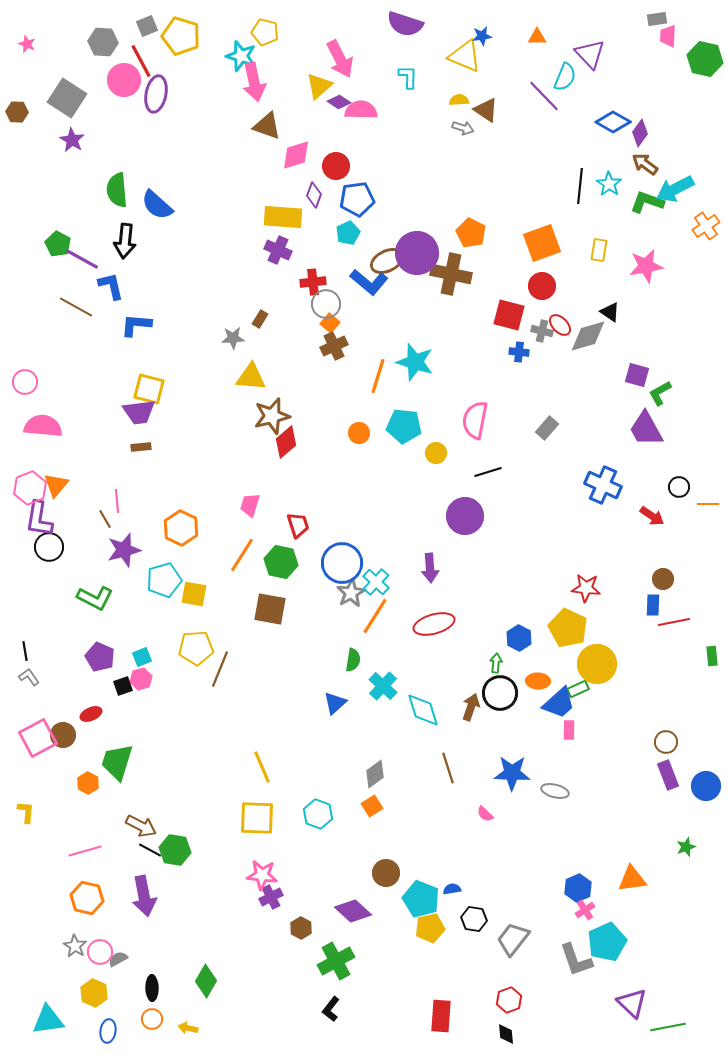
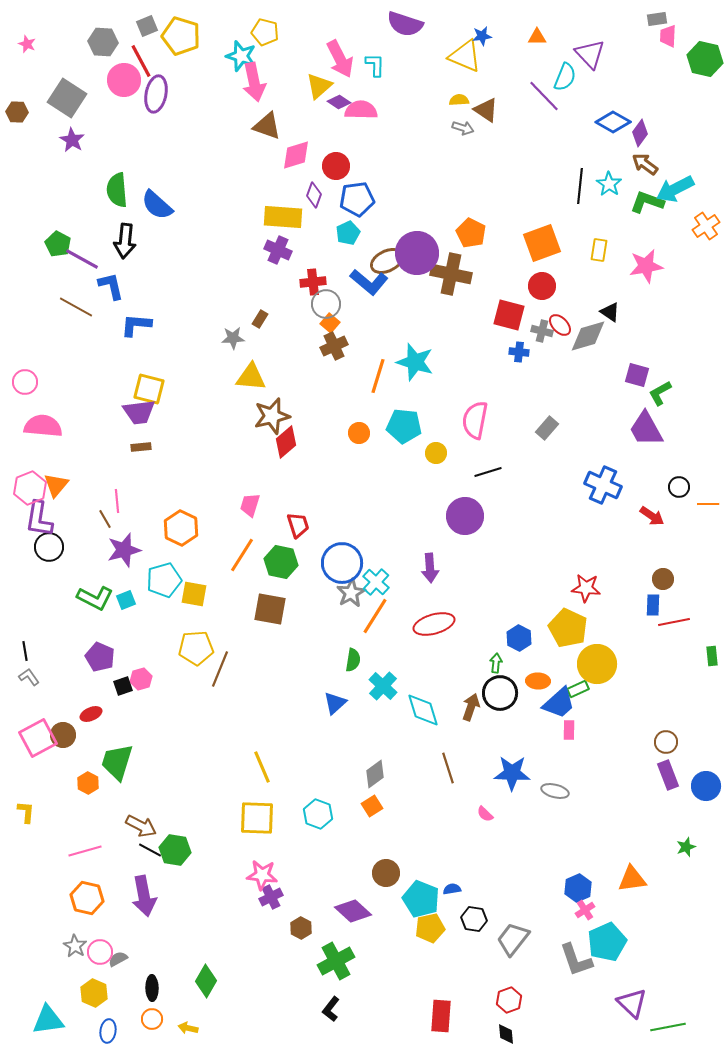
cyan L-shape at (408, 77): moved 33 px left, 12 px up
cyan square at (142, 657): moved 16 px left, 57 px up
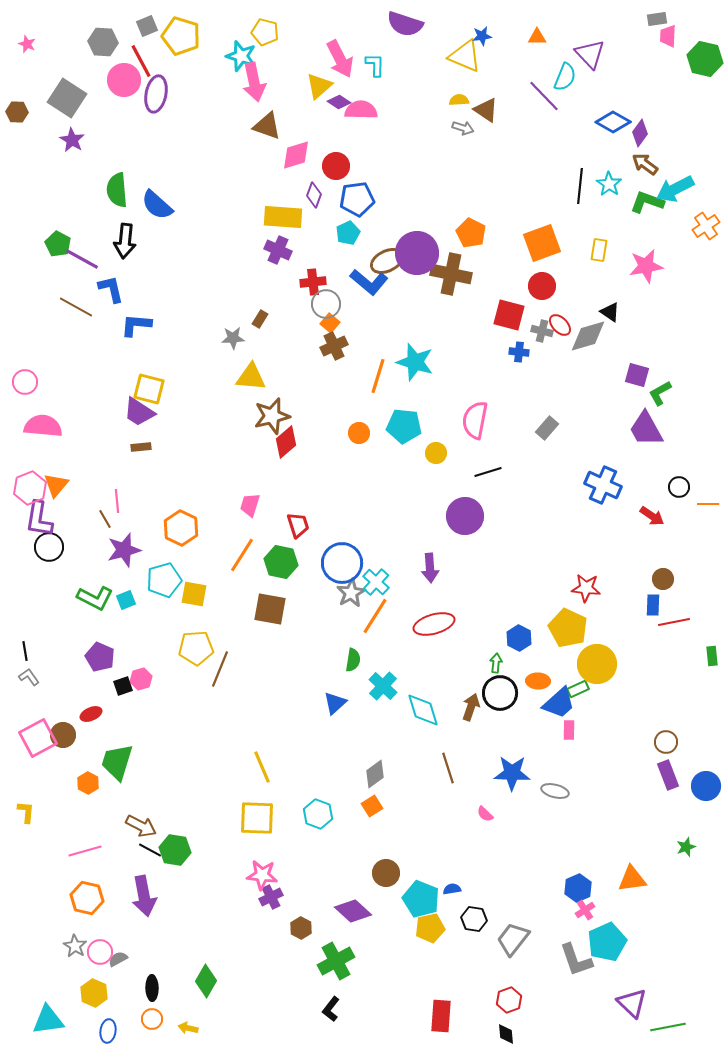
blue L-shape at (111, 286): moved 3 px down
purple trapezoid at (139, 412): rotated 40 degrees clockwise
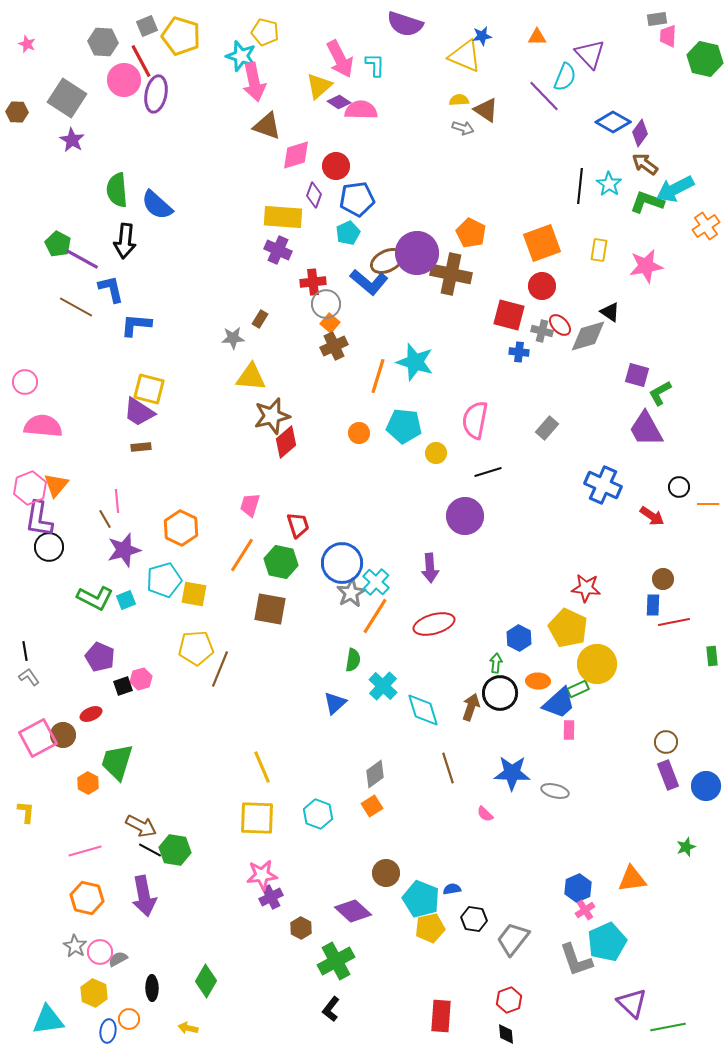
pink star at (262, 875): rotated 12 degrees counterclockwise
orange circle at (152, 1019): moved 23 px left
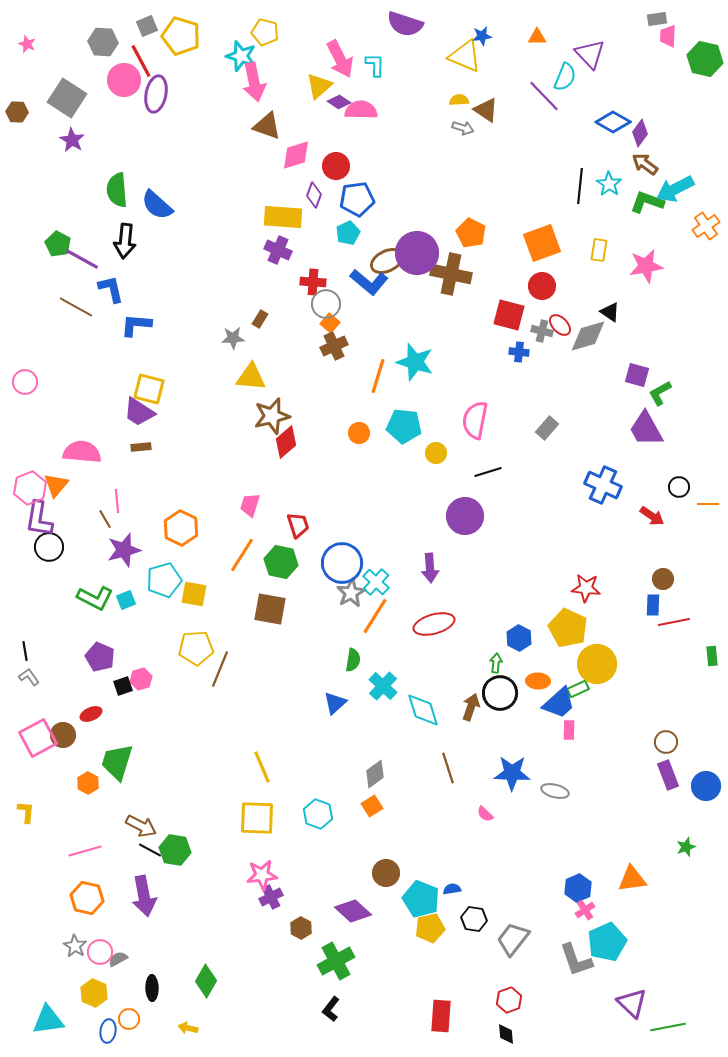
red cross at (313, 282): rotated 10 degrees clockwise
pink semicircle at (43, 426): moved 39 px right, 26 px down
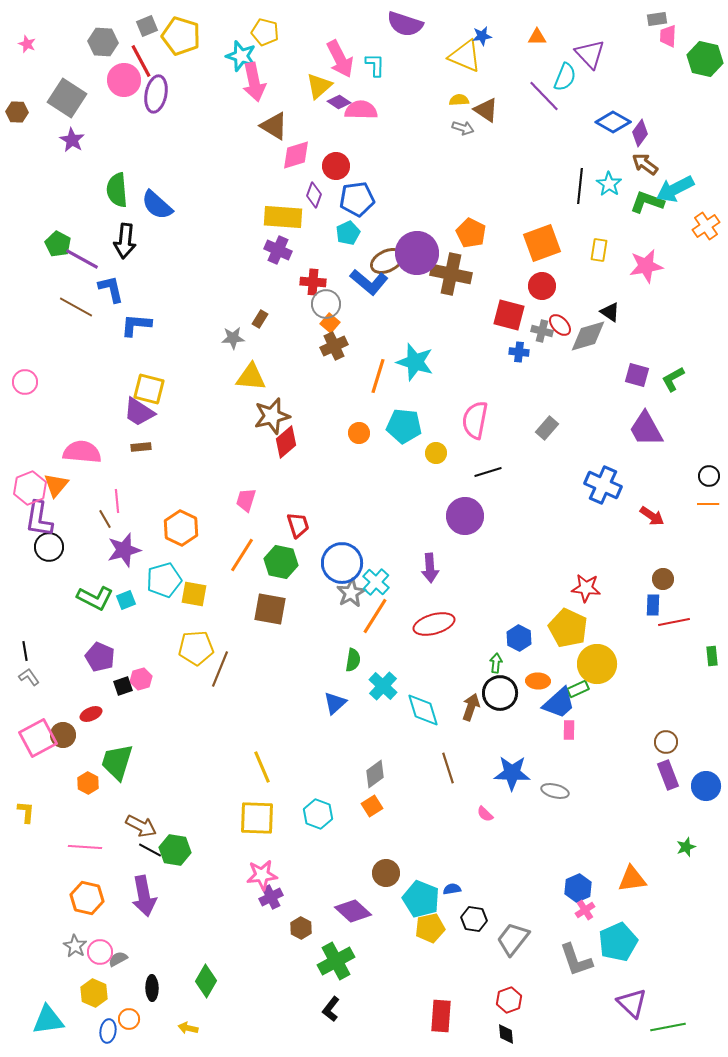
brown triangle at (267, 126): moved 7 px right; rotated 12 degrees clockwise
green L-shape at (660, 393): moved 13 px right, 14 px up
black circle at (679, 487): moved 30 px right, 11 px up
pink trapezoid at (250, 505): moved 4 px left, 5 px up
pink line at (85, 851): moved 4 px up; rotated 20 degrees clockwise
cyan pentagon at (607, 942): moved 11 px right
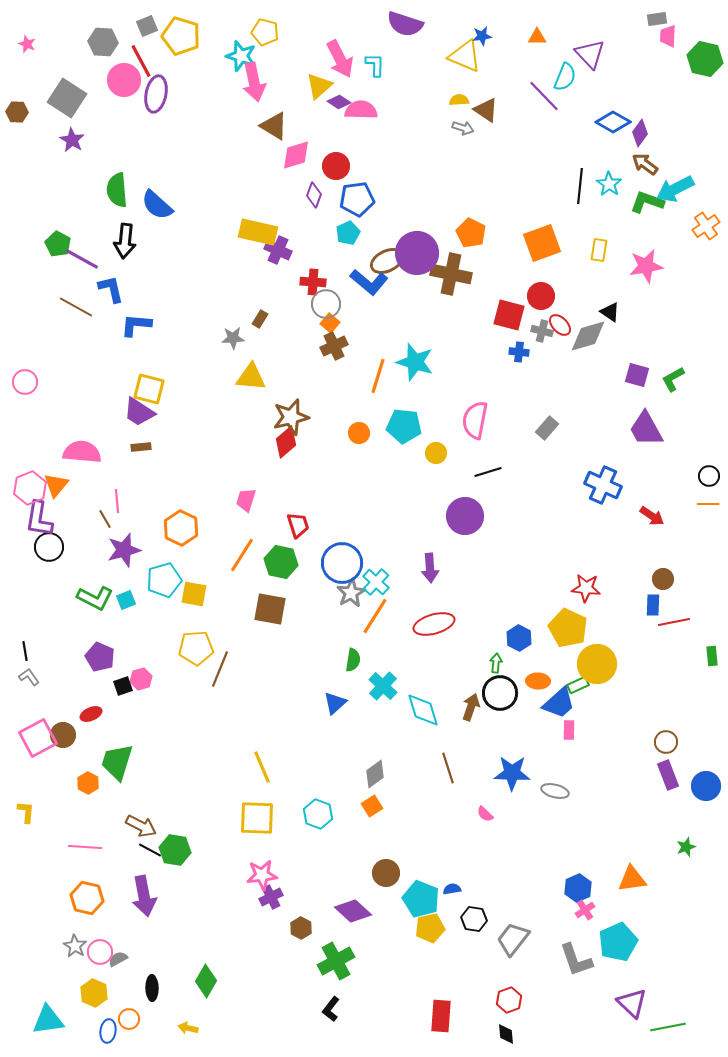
yellow rectangle at (283, 217): moved 25 px left, 15 px down; rotated 9 degrees clockwise
red circle at (542, 286): moved 1 px left, 10 px down
brown star at (272, 416): moved 19 px right, 1 px down
green rectangle at (578, 689): moved 4 px up
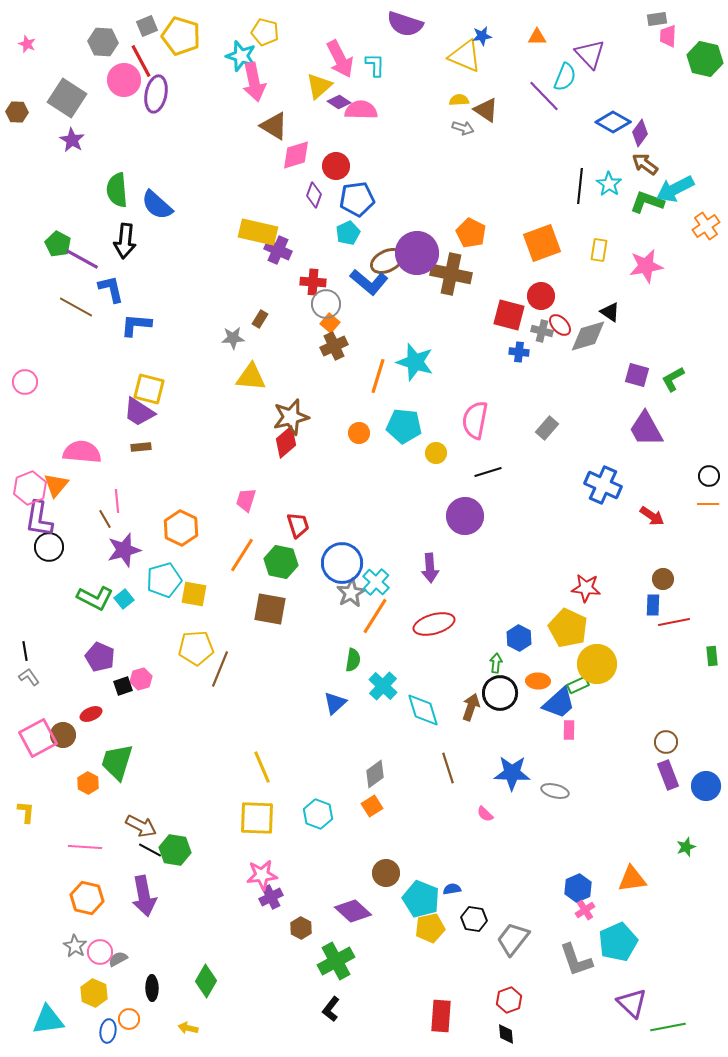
cyan square at (126, 600): moved 2 px left, 1 px up; rotated 18 degrees counterclockwise
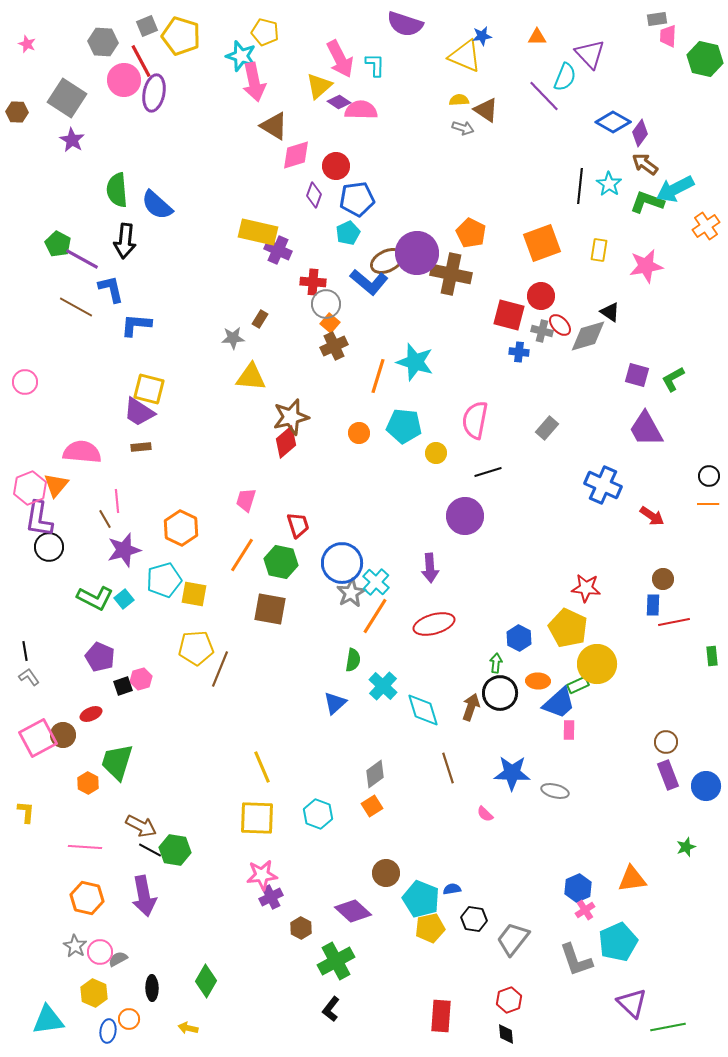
purple ellipse at (156, 94): moved 2 px left, 1 px up
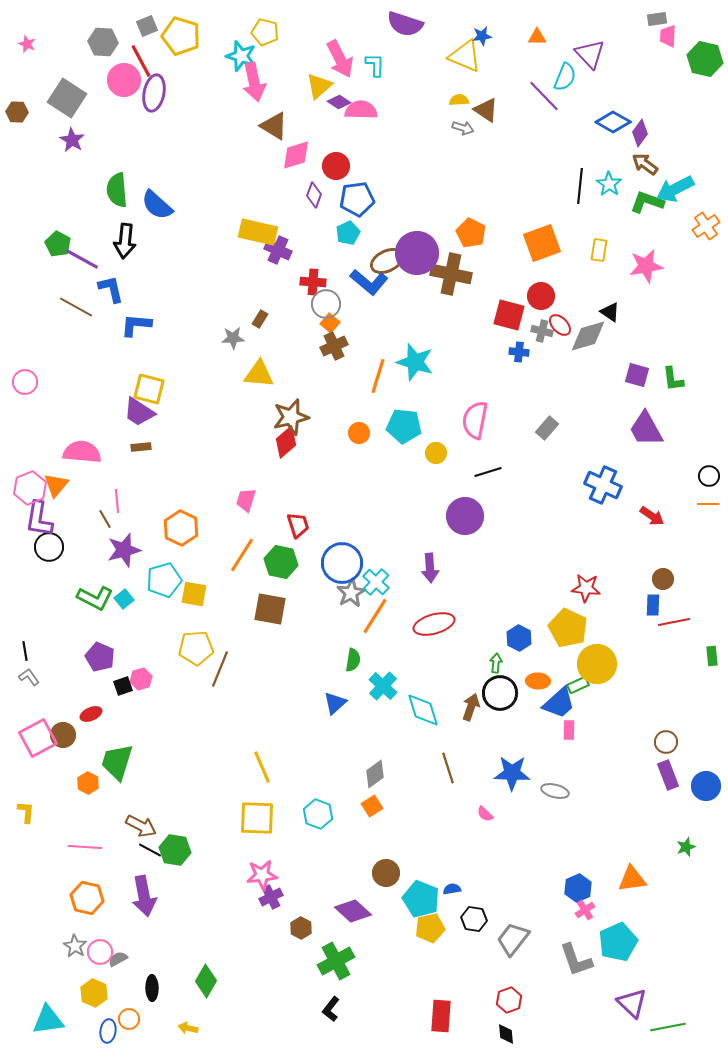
yellow triangle at (251, 377): moved 8 px right, 3 px up
green L-shape at (673, 379): rotated 68 degrees counterclockwise
